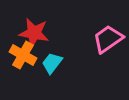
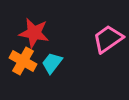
orange cross: moved 6 px down
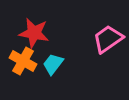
cyan trapezoid: moved 1 px right, 1 px down
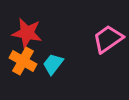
red star: moved 7 px left
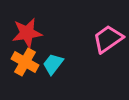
red star: rotated 20 degrees counterclockwise
orange cross: moved 2 px right, 1 px down
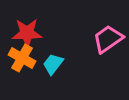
red star: rotated 8 degrees clockwise
orange cross: moved 3 px left, 4 px up
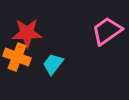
pink trapezoid: moved 1 px left, 8 px up
orange cross: moved 5 px left, 1 px up; rotated 8 degrees counterclockwise
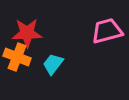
pink trapezoid: rotated 20 degrees clockwise
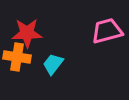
orange cross: rotated 12 degrees counterclockwise
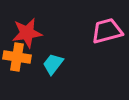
red star: rotated 8 degrees counterclockwise
